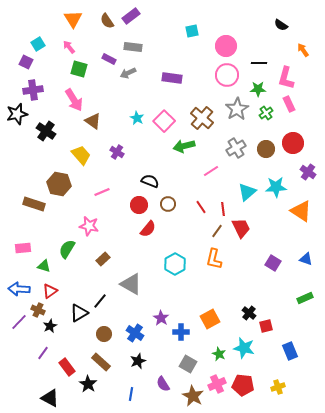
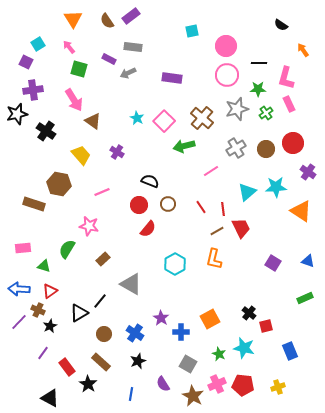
gray star at (237, 109): rotated 15 degrees clockwise
brown line at (217, 231): rotated 24 degrees clockwise
blue triangle at (306, 259): moved 2 px right, 2 px down
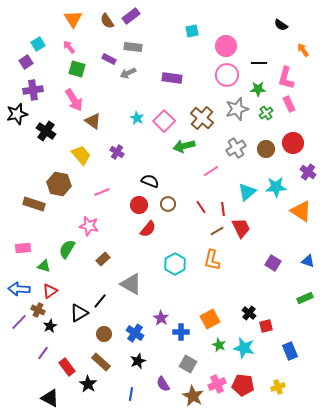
purple square at (26, 62): rotated 32 degrees clockwise
green square at (79, 69): moved 2 px left
orange L-shape at (214, 259): moved 2 px left, 1 px down
green star at (219, 354): moved 9 px up
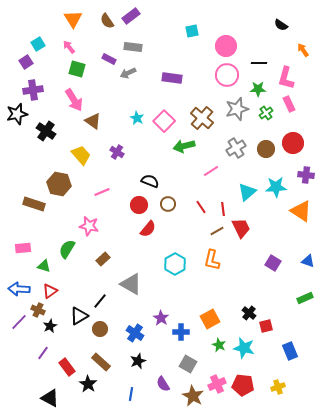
purple cross at (308, 172): moved 2 px left, 3 px down; rotated 28 degrees counterclockwise
black triangle at (79, 313): moved 3 px down
brown circle at (104, 334): moved 4 px left, 5 px up
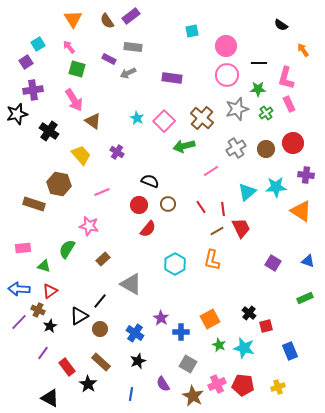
black cross at (46, 131): moved 3 px right
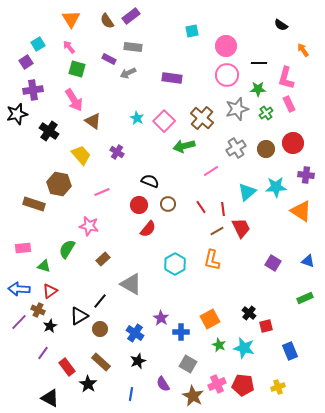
orange triangle at (73, 19): moved 2 px left
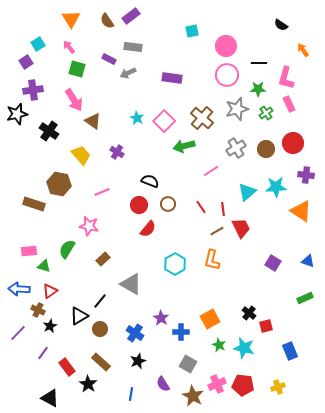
pink rectangle at (23, 248): moved 6 px right, 3 px down
purple line at (19, 322): moved 1 px left, 11 px down
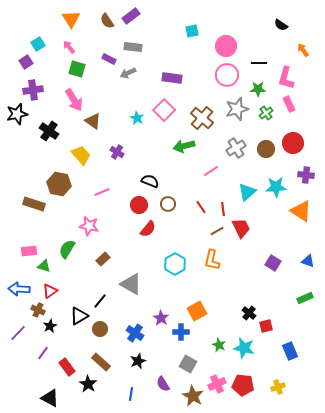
pink square at (164, 121): moved 11 px up
orange square at (210, 319): moved 13 px left, 8 px up
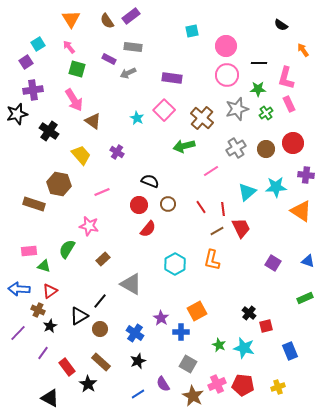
blue line at (131, 394): moved 7 px right; rotated 48 degrees clockwise
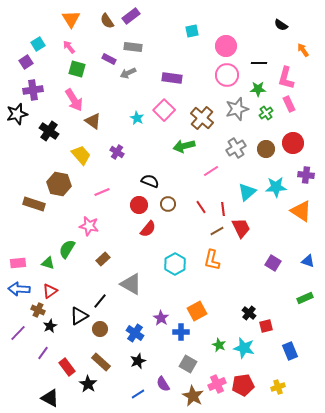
pink rectangle at (29, 251): moved 11 px left, 12 px down
green triangle at (44, 266): moved 4 px right, 3 px up
red pentagon at (243, 385): rotated 15 degrees counterclockwise
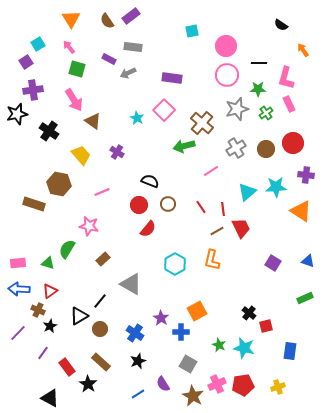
brown cross at (202, 118): moved 5 px down
blue rectangle at (290, 351): rotated 30 degrees clockwise
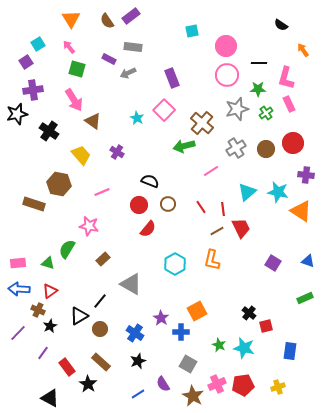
purple rectangle at (172, 78): rotated 60 degrees clockwise
cyan star at (276, 187): moved 2 px right, 5 px down; rotated 15 degrees clockwise
